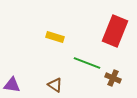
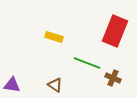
yellow rectangle: moved 1 px left
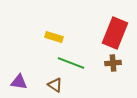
red rectangle: moved 2 px down
green line: moved 16 px left
brown cross: moved 15 px up; rotated 28 degrees counterclockwise
purple triangle: moved 7 px right, 3 px up
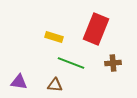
red rectangle: moved 19 px left, 4 px up
brown triangle: rotated 28 degrees counterclockwise
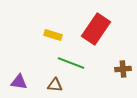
red rectangle: rotated 12 degrees clockwise
yellow rectangle: moved 1 px left, 2 px up
brown cross: moved 10 px right, 6 px down
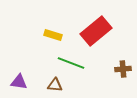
red rectangle: moved 2 px down; rotated 16 degrees clockwise
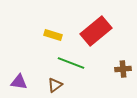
brown triangle: rotated 42 degrees counterclockwise
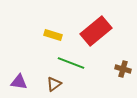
brown cross: rotated 21 degrees clockwise
brown triangle: moved 1 px left, 1 px up
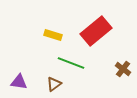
brown cross: rotated 21 degrees clockwise
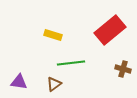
red rectangle: moved 14 px right, 1 px up
green line: rotated 28 degrees counterclockwise
brown cross: rotated 21 degrees counterclockwise
